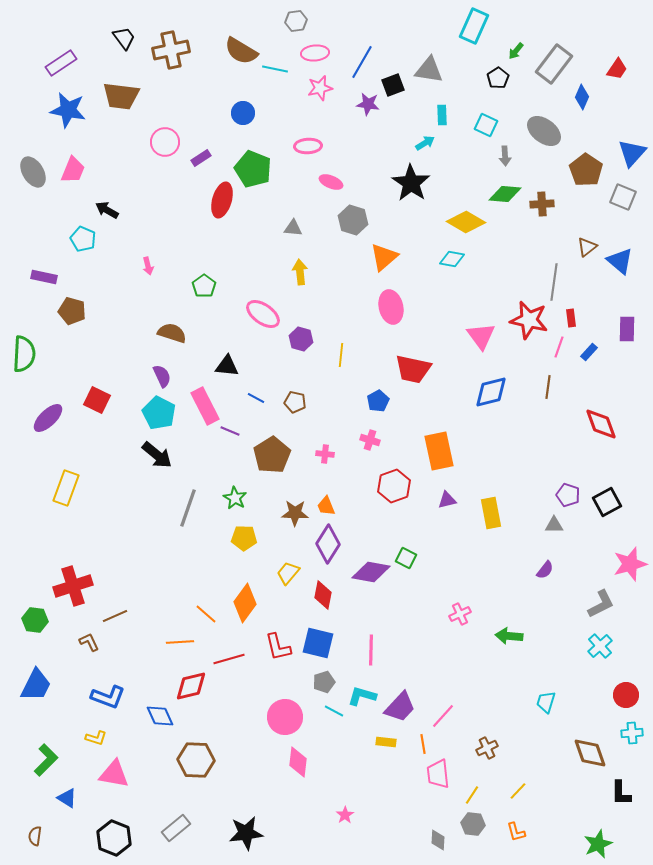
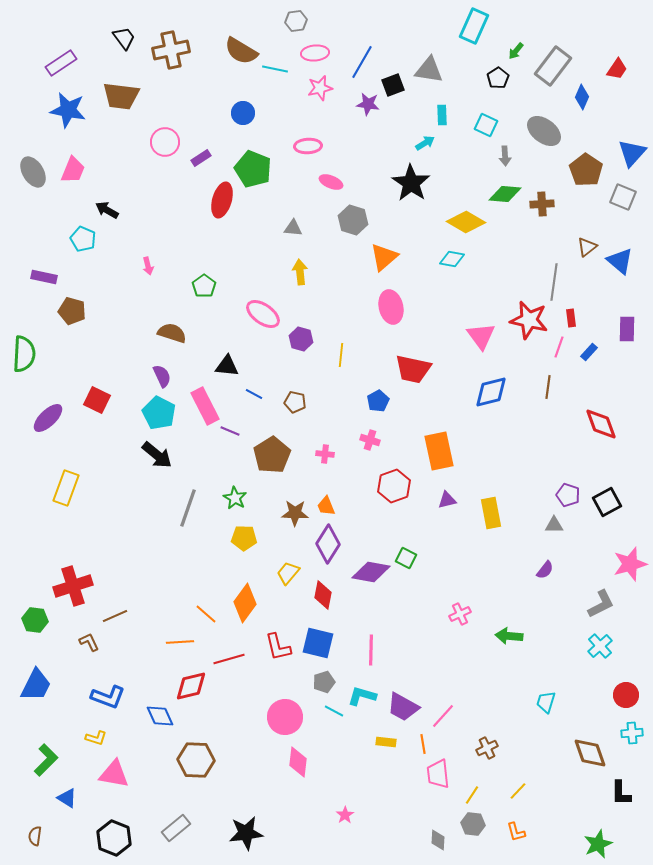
gray rectangle at (554, 64): moved 1 px left, 2 px down
blue line at (256, 398): moved 2 px left, 4 px up
purple trapezoid at (400, 707): moved 3 px right; rotated 76 degrees clockwise
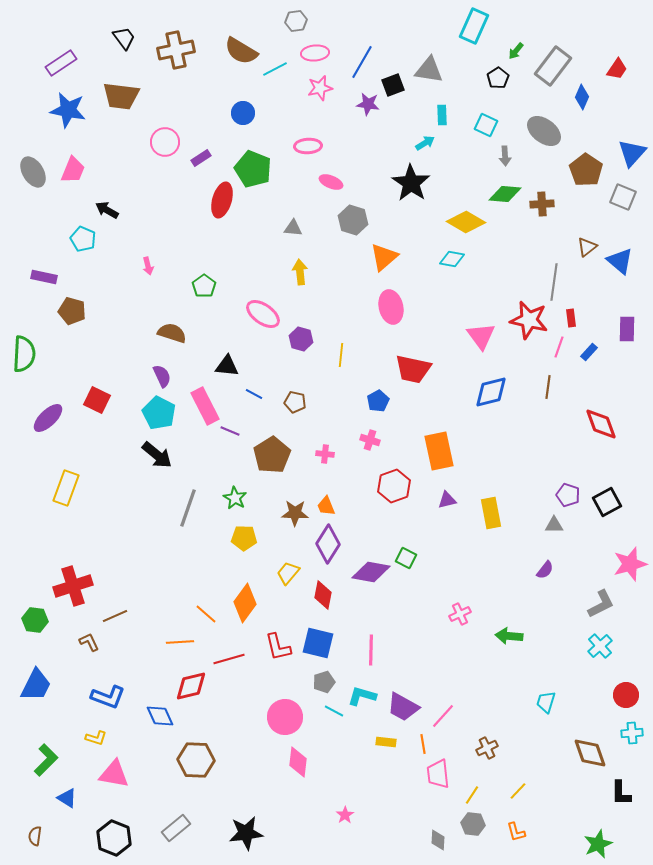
brown cross at (171, 50): moved 5 px right
cyan line at (275, 69): rotated 40 degrees counterclockwise
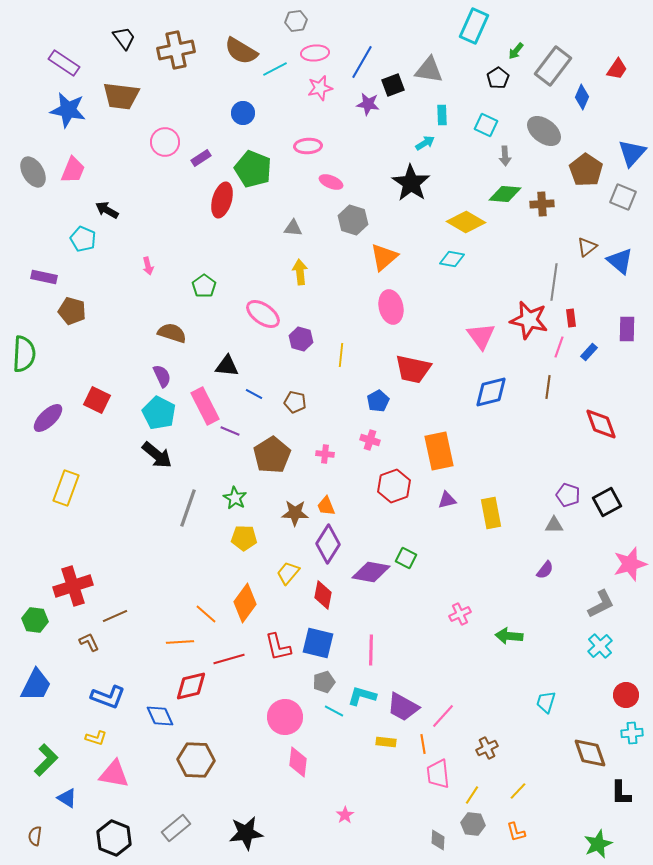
purple rectangle at (61, 63): moved 3 px right; rotated 68 degrees clockwise
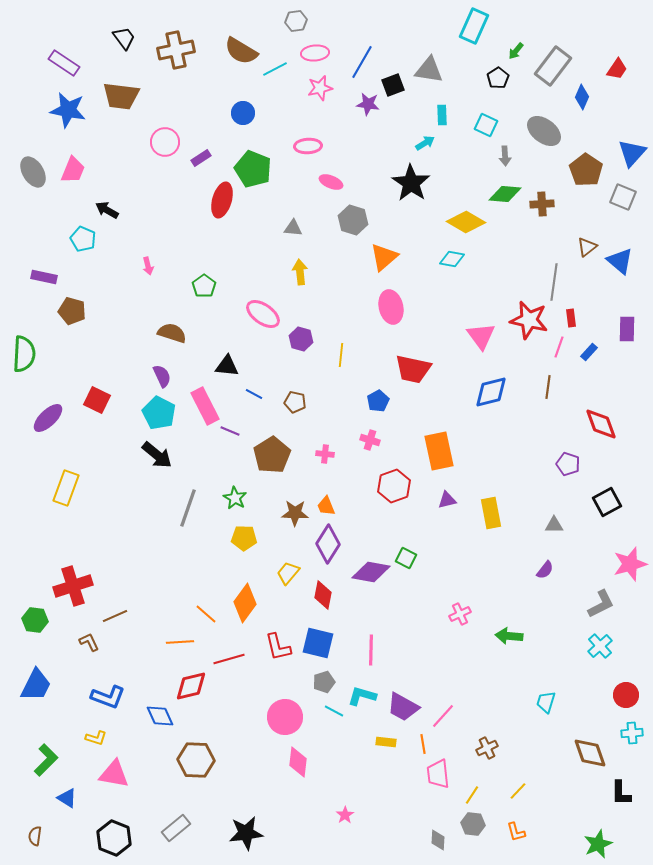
purple pentagon at (568, 495): moved 31 px up
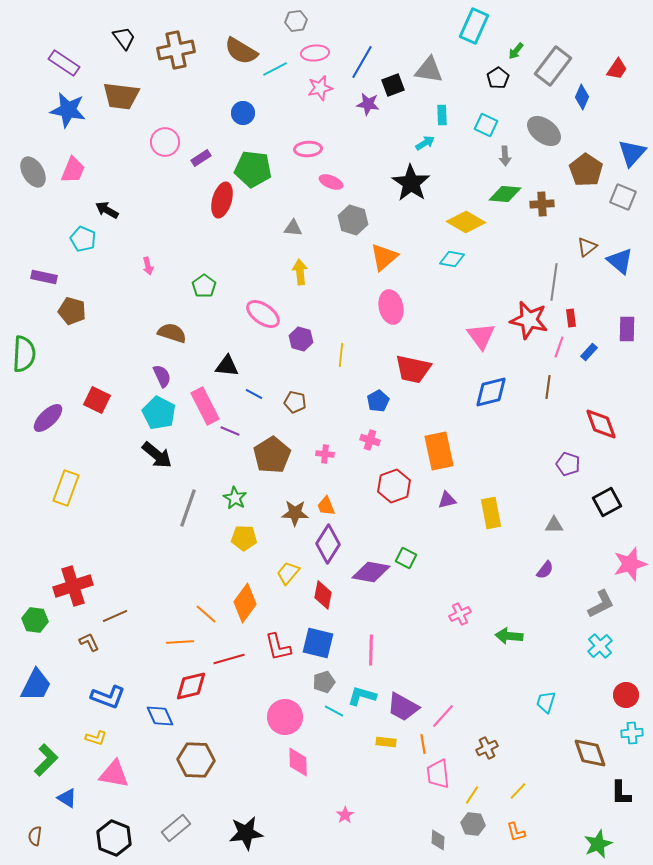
pink ellipse at (308, 146): moved 3 px down
green pentagon at (253, 169): rotated 15 degrees counterclockwise
pink diamond at (298, 762): rotated 8 degrees counterclockwise
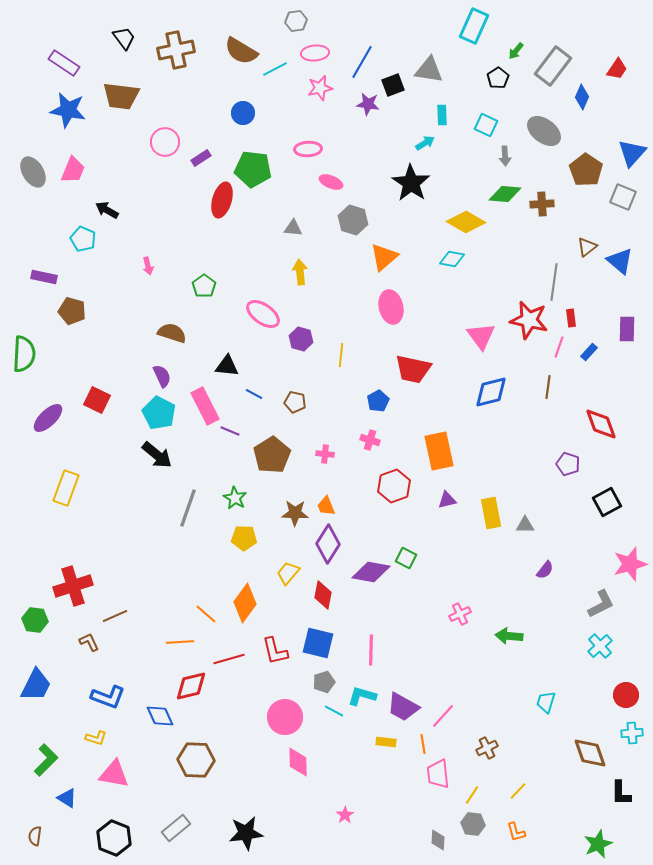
gray triangle at (554, 525): moved 29 px left
red L-shape at (278, 647): moved 3 px left, 4 px down
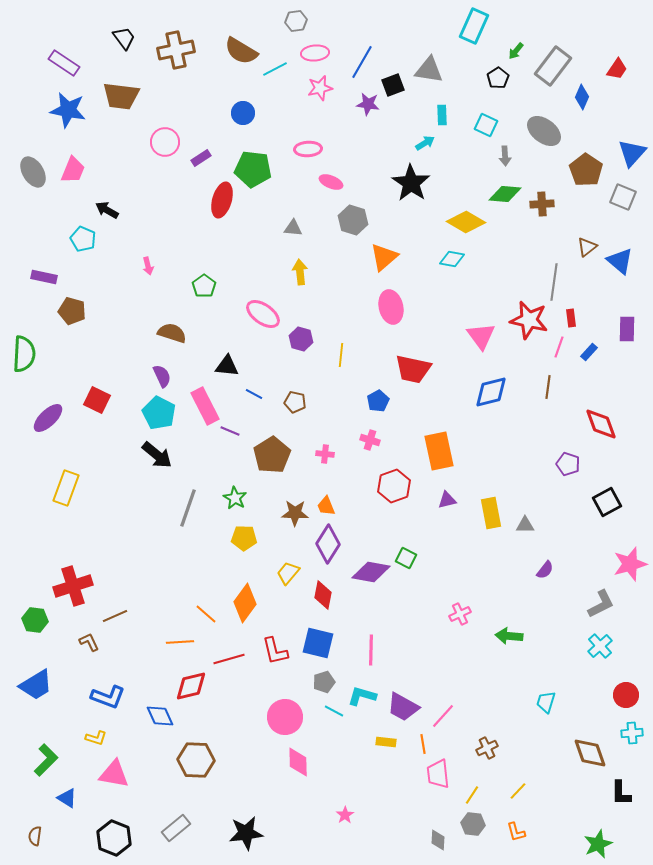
blue trapezoid at (36, 685): rotated 33 degrees clockwise
